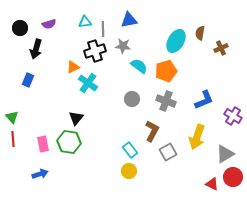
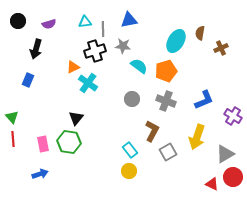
black circle: moved 2 px left, 7 px up
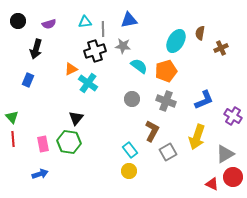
orange triangle: moved 2 px left, 2 px down
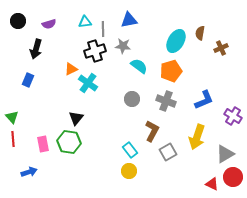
orange pentagon: moved 5 px right
blue arrow: moved 11 px left, 2 px up
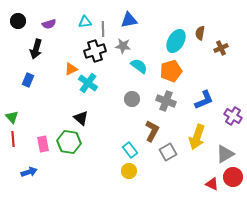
black triangle: moved 5 px right; rotated 28 degrees counterclockwise
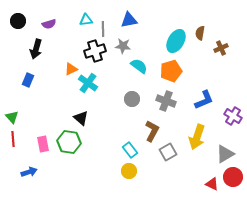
cyan triangle: moved 1 px right, 2 px up
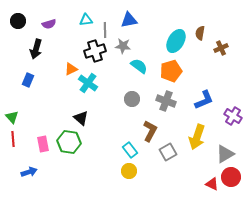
gray line: moved 2 px right, 1 px down
brown L-shape: moved 2 px left
red circle: moved 2 px left
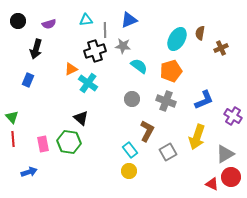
blue triangle: rotated 12 degrees counterclockwise
cyan ellipse: moved 1 px right, 2 px up
brown L-shape: moved 3 px left
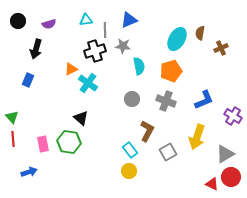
cyan semicircle: rotated 42 degrees clockwise
